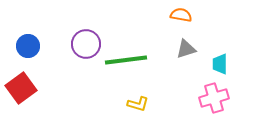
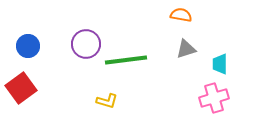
yellow L-shape: moved 31 px left, 3 px up
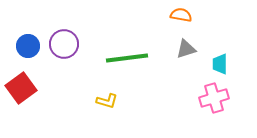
purple circle: moved 22 px left
green line: moved 1 px right, 2 px up
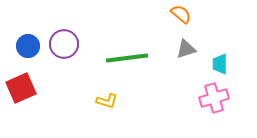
orange semicircle: moved 1 px up; rotated 30 degrees clockwise
red square: rotated 12 degrees clockwise
